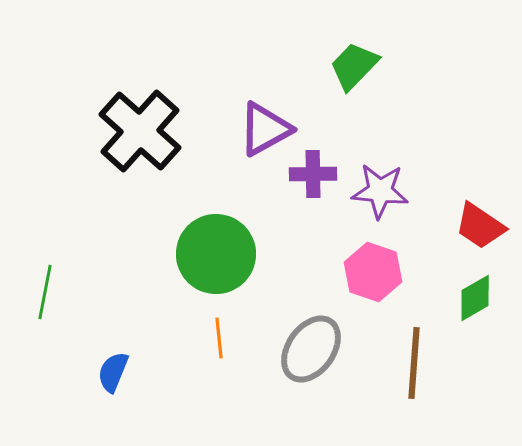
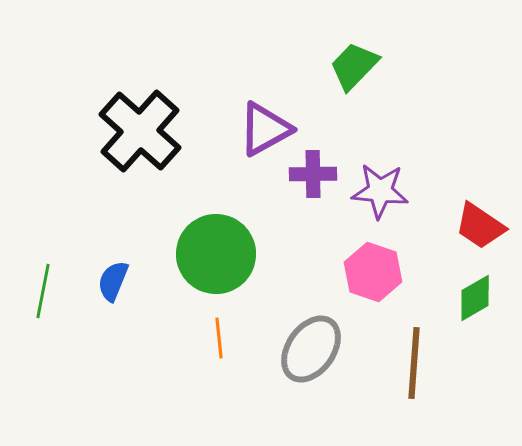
green line: moved 2 px left, 1 px up
blue semicircle: moved 91 px up
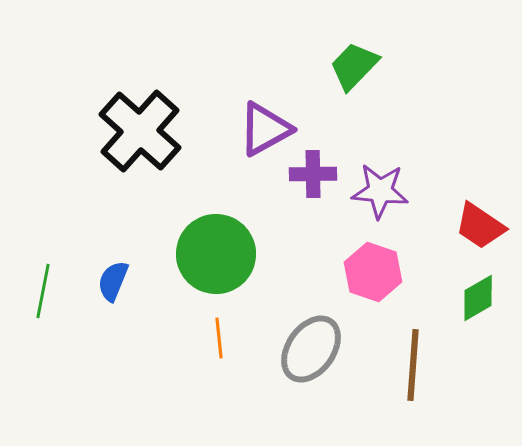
green diamond: moved 3 px right
brown line: moved 1 px left, 2 px down
